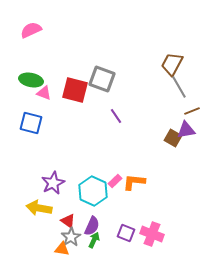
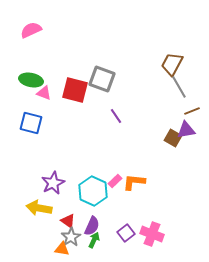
purple square: rotated 30 degrees clockwise
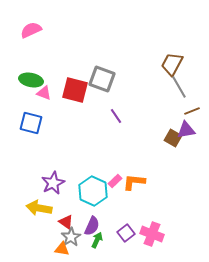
red triangle: moved 2 px left, 1 px down
green arrow: moved 3 px right
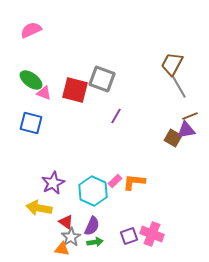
green ellipse: rotated 25 degrees clockwise
brown line: moved 2 px left, 5 px down
purple line: rotated 63 degrees clockwise
purple square: moved 3 px right, 3 px down; rotated 18 degrees clockwise
green arrow: moved 2 px left, 2 px down; rotated 56 degrees clockwise
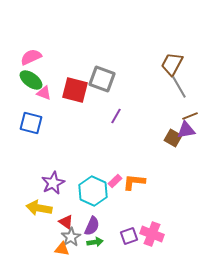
pink semicircle: moved 27 px down
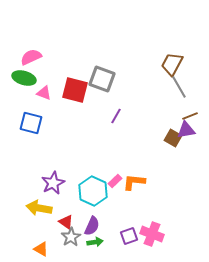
green ellipse: moved 7 px left, 2 px up; rotated 20 degrees counterclockwise
orange triangle: moved 21 px left; rotated 21 degrees clockwise
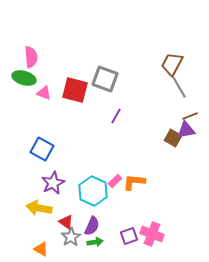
pink semicircle: rotated 110 degrees clockwise
gray square: moved 3 px right
blue square: moved 11 px right, 26 px down; rotated 15 degrees clockwise
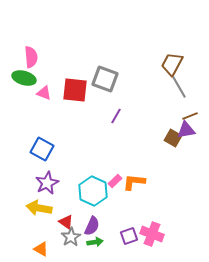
red square: rotated 8 degrees counterclockwise
purple star: moved 6 px left
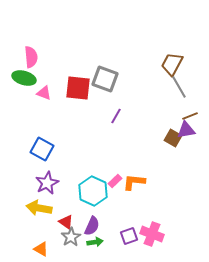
red square: moved 3 px right, 2 px up
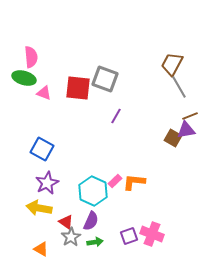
purple semicircle: moved 1 px left, 5 px up
